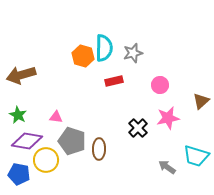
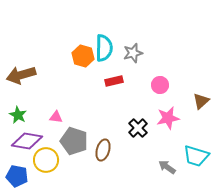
gray pentagon: moved 2 px right
brown ellipse: moved 4 px right, 1 px down; rotated 15 degrees clockwise
blue pentagon: moved 2 px left, 2 px down
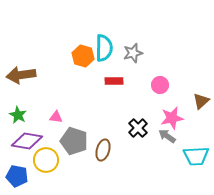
brown arrow: rotated 8 degrees clockwise
red rectangle: rotated 12 degrees clockwise
pink star: moved 4 px right
cyan trapezoid: rotated 20 degrees counterclockwise
gray arrow: moved 31 px up
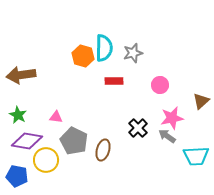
gray pentagon: rotated 8 degrees clockwise
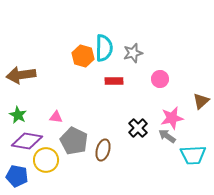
pink circle: moved 6 px up
cyan trapezoid: moved 3 px left, 1 px up
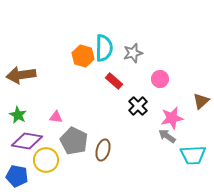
red rectangle: rotated 42 degrees clockwise
black cross: moved 22 px up
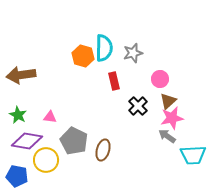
red rectangle: rotated 36 degrees clockwise
brown triangle: moved 33 px left
pink triangle: moved 6 px left
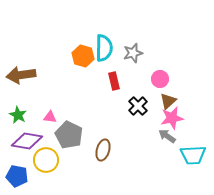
gray pentagon: moved 5 px left, 6 px up
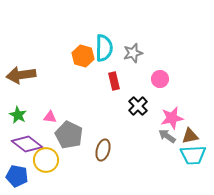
brown triangle: moved 22 px right, 35 px down; rotated 30 degrees clockwise
purple diamond: moved 3 px down; rotated 28 degrees clockwise
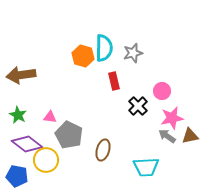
pink circle: moved 2 px right, 12 px down
cyan trapezoid: moved 47 px left, 12 px down
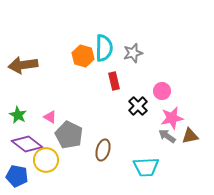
brown arrow: moved 2 px right, 10 px up
pink triangle: rotated 24 degrees clockwise
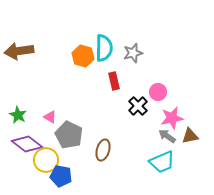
brown arrow: moved 4 px left, 14 px up
pink circle: moved 4 px left, 1 px down
cyan trapezoid: moved 16 px right, 5 px up; rotated 20 degrees counterclockwise
blue pentagon: moved 44 px right
